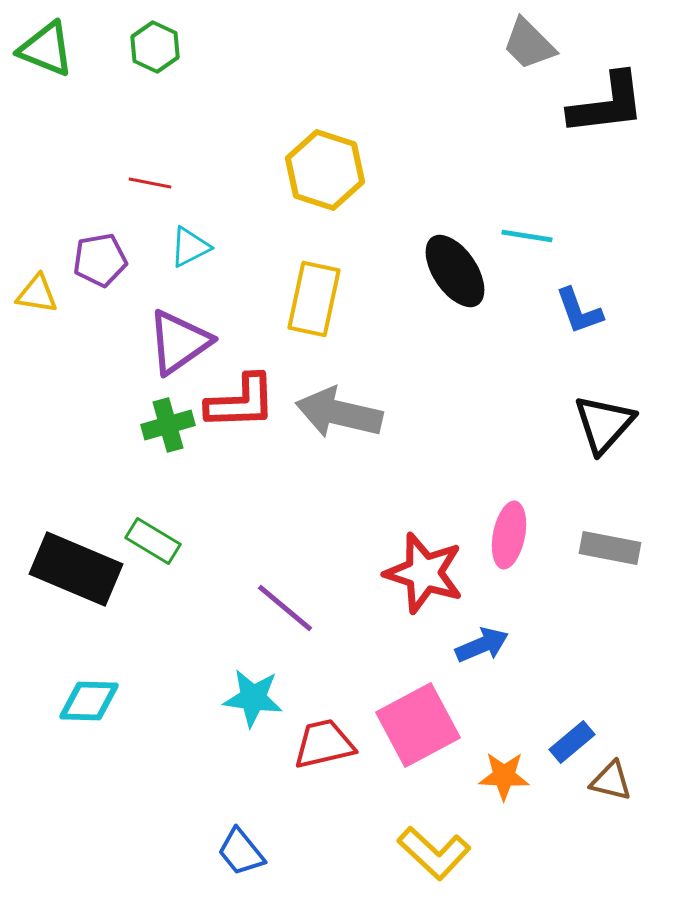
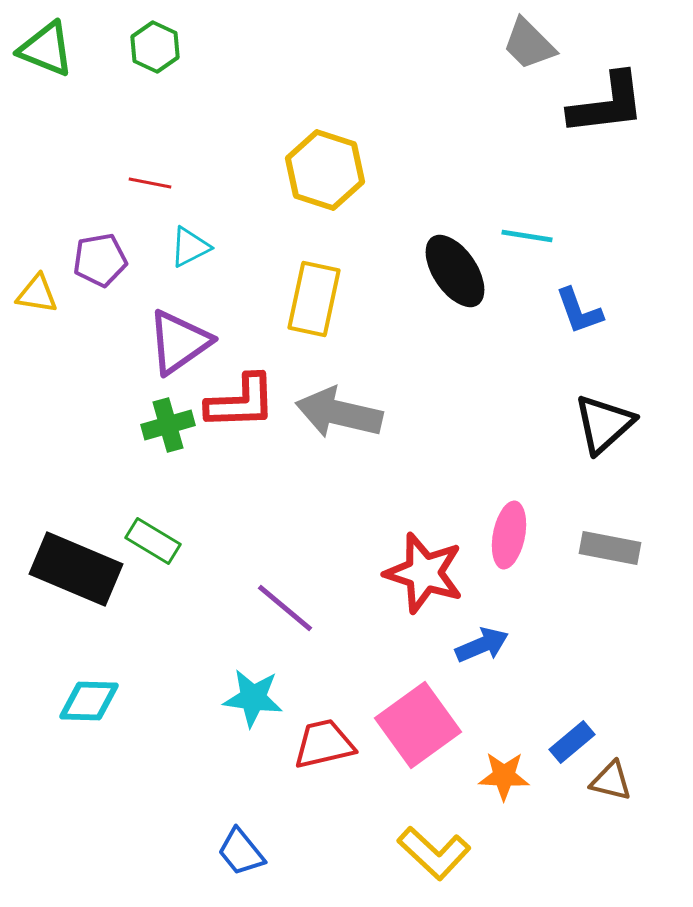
black triangle: rotated 6 degrees clockwise
pink square: rotated 8 degrees counterclockwise
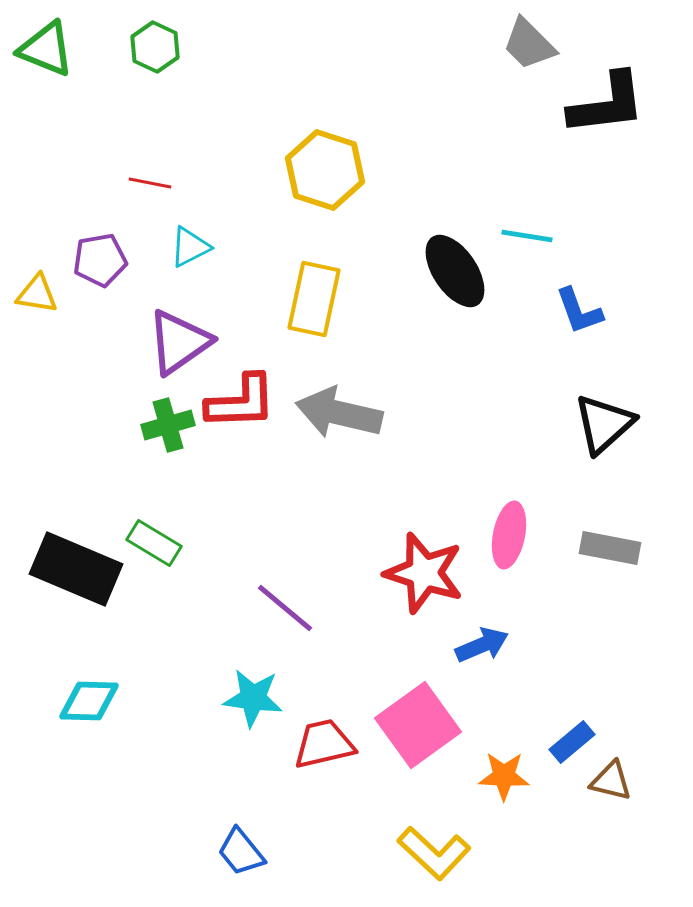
green rectangle: moved 1 px right, 2 px down
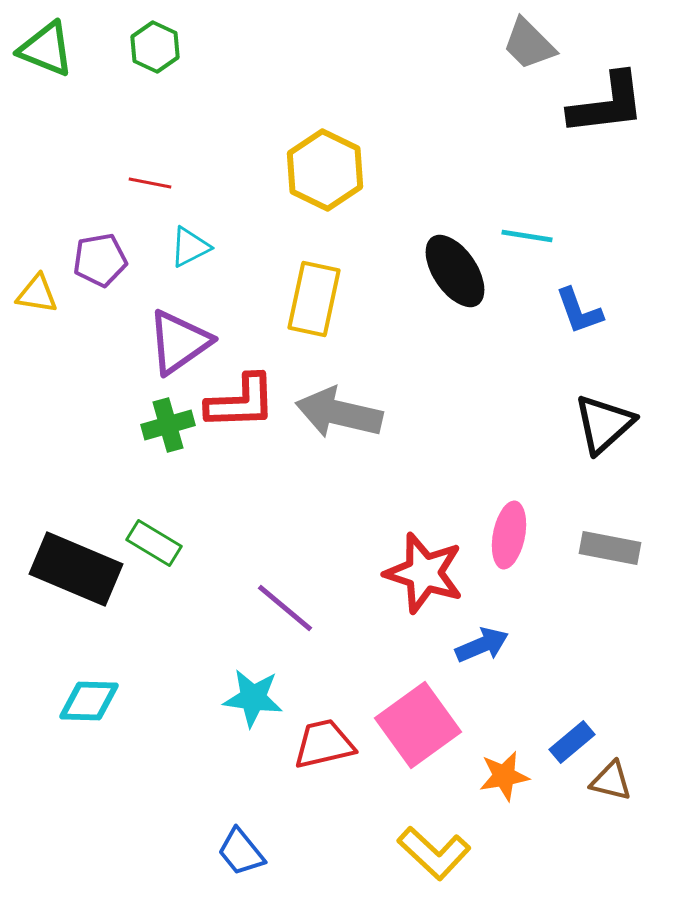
yellow hexagon: rotated 8 degrees clockwise
orange star: rotated 12 degrees counterclockwise
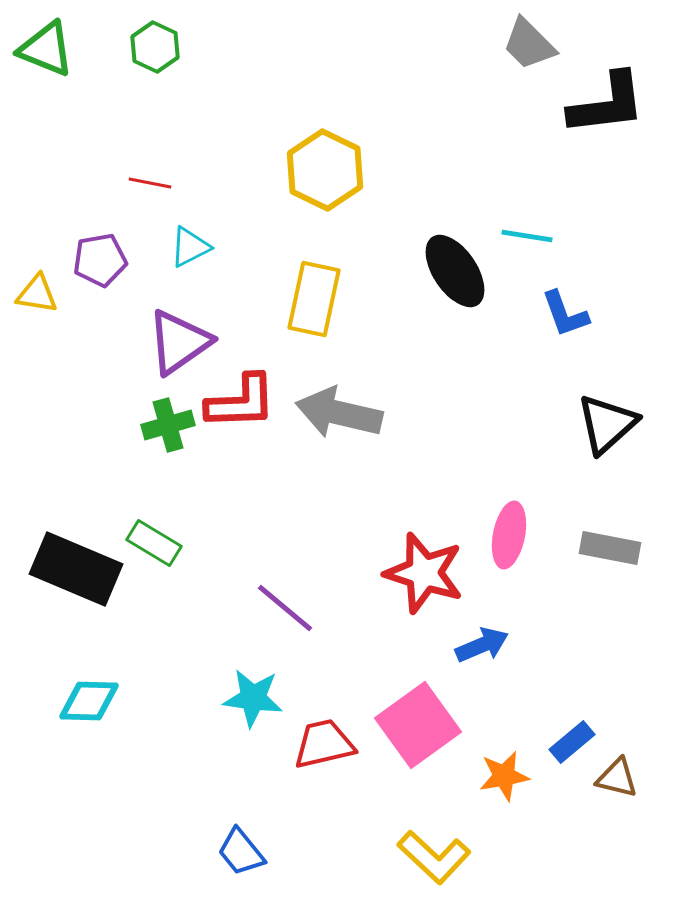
blue L-shape: moved 14 px left, 3 px down
black triangle: moved 3 px right
brown triangle: moved 6 px right, 3 px up
yellow L-shape: moved 4 px down
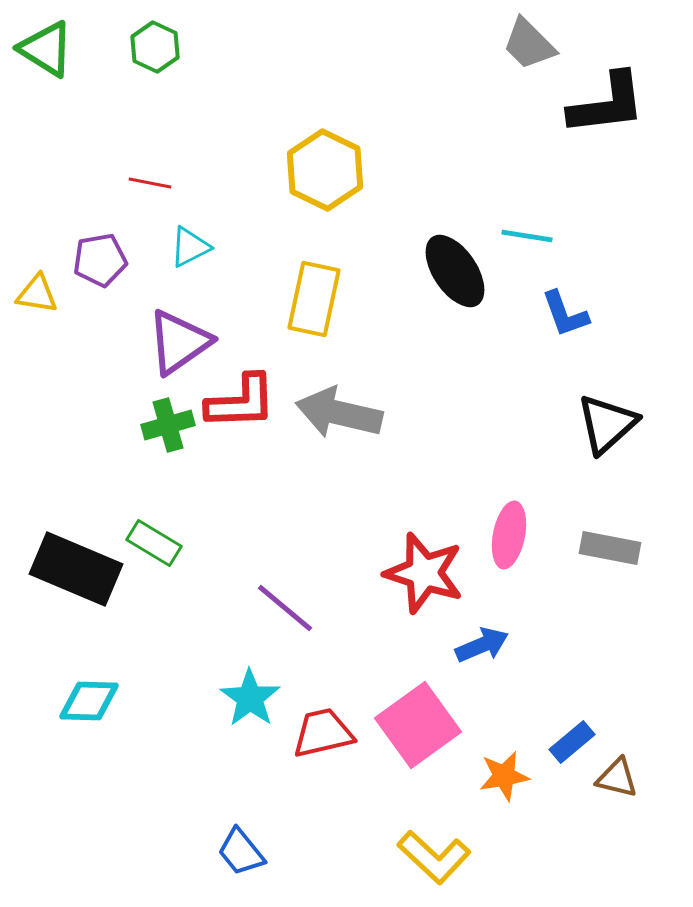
green triangle: rotated 10 degrees clockwise
cyan star: moved 3 px left; rotated 28 degrees clockwise
red trapezoid: moved 1 px left, 11 px up
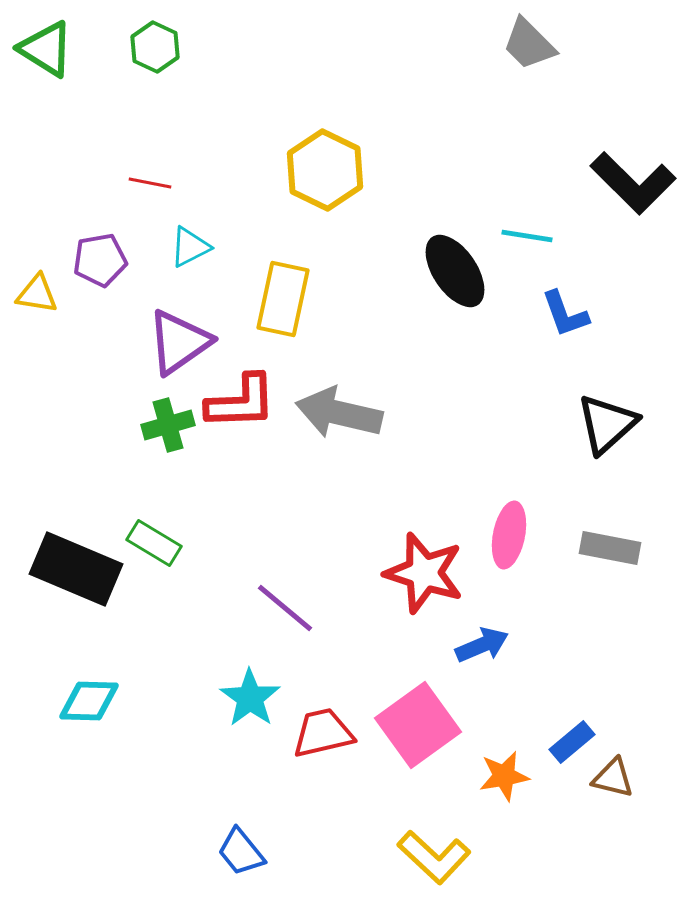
black L-shape: moved 26 px right, 79 px down; rotated 52 degrees clockwise
yellow rectangle: moved 31 px left
brown triangle: moved 4 px left
